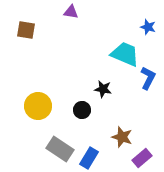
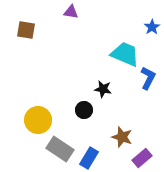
blue star: moved 4 px right; rotated 21 degrees clockwise
yellow circle: moved 14 px down
black circle: moved 2 px right
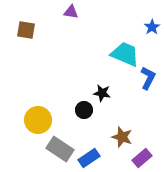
black star: moved 1 px left, 4 px down
blue rectangle: rotated 25 degrees clockwise
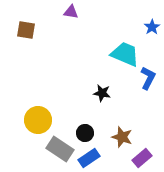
black circle: moved 1 px right, 23 px down
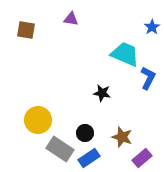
purple triangle: moved 7 px down
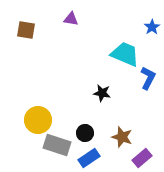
gray rectangle: moved 3 px left, 4 px up; rotated 16 degrees counterclockwise
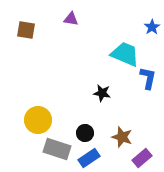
blue L-shape: rotated 15 degrees counterclockwise
gray rectangle: moved 4 px down
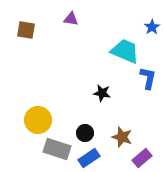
cyan trapezoid: moved 3 px up
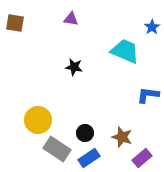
brown square: moved 11 px left, 7 px up
blue L-shape: moved 17 px down; rotated 95 degrees counterclockwise
black star: moved 28 px left, 26 px up
gray rectangle: rotated 16 degrees clockwise
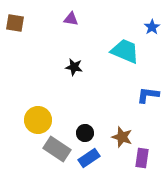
purple rectangle: rotated 42 degrees counterclockwise
